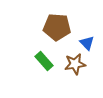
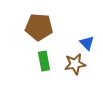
brown pentagon: moved 18 px left
green rectangle: rotated 30 degrees clockwise
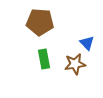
brown pentagon: moved 1 px right, 5 px up
green rectangle: moved 2 px up
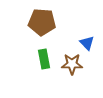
brown pentagon: moved 2 px right
brown star: moved 3 px left; rotated 10 degrees clockwise
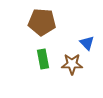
green rectangle: moved 1 px left
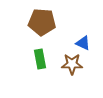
blue triangle: moved 4 px left; rotated 21 degrees counterclockwise
green rectangle: moved 3 px left
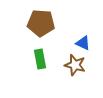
brown pentagon: moved 1 px left, 1 px down
brown star: moved 3 px right, 1 px down; rotated 15 degrees clockwise
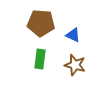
blue triangle: moved 10 px left, 8 px up
green rectangle: rotated 18 degrees clockwise
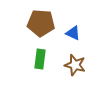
blue triangle: moved 2 px up
